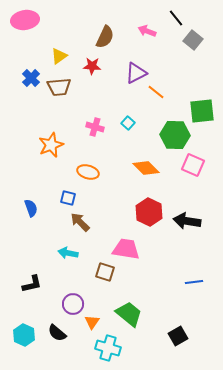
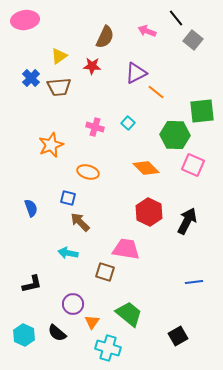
black arrow: rotated 108 degrees clockwise
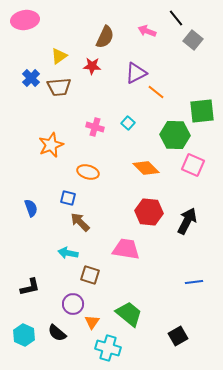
red hexagon: rotated 20 degrees counterclockwise
brown square: moved 15 px left, 3 px down
black L-shape: moved 2 px left, 3 px down
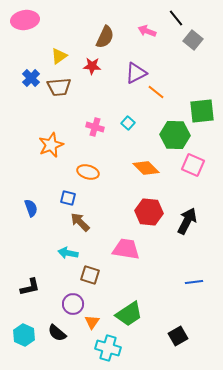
green trapezoid: rotated 108 degrees clockwise
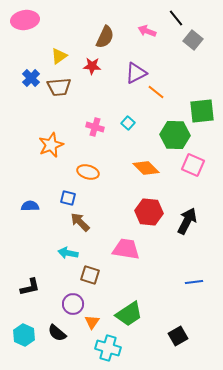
blue semicircle: moved 1 px left, 2 px up; rotated 72 degrees counterclockwise
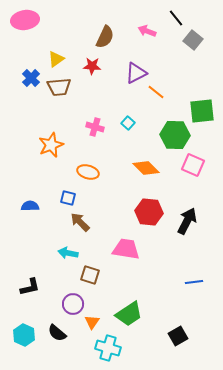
yellow triangle: moved 3 px left, 3 px down
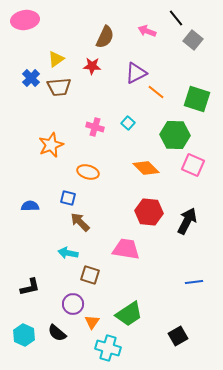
green square: moved 5 px left, 12 px up; rotated 24 degrees clockwise
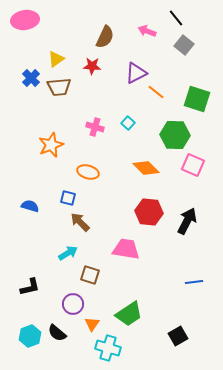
gray square: moved 9 px left, 5 px down
blue semicircle: rotated 18 degrees clockwise
cyan arrow: rotated 138 degrees clockwise
orange triangle: moved 2 px down
cyan hexagon: moved 6 px right, 1 px down; rotated 15 degrees clockwise
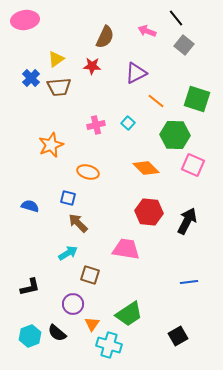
orange line: moved 9 px down
pink cross: moved 1 px right, 2 px up; rotated 30 degrees counterclockwise
brown arrow: moved 2 px left, 1 px down
blue line: moved 5 px left
cyan cross: moved 1 px right, 3 px up
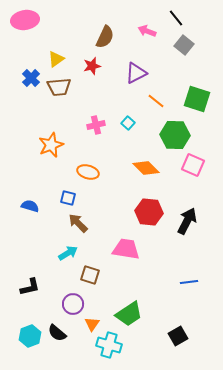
red star: rotated 18 degrees counterclockwise
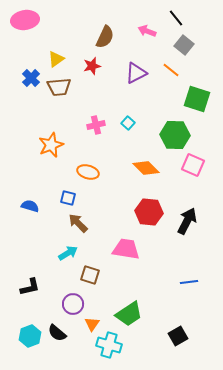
orange line: moved 15 px right, 31 px up
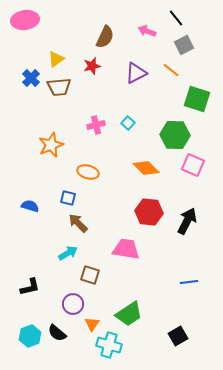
gray square: rotated 24 degrees clockwise
